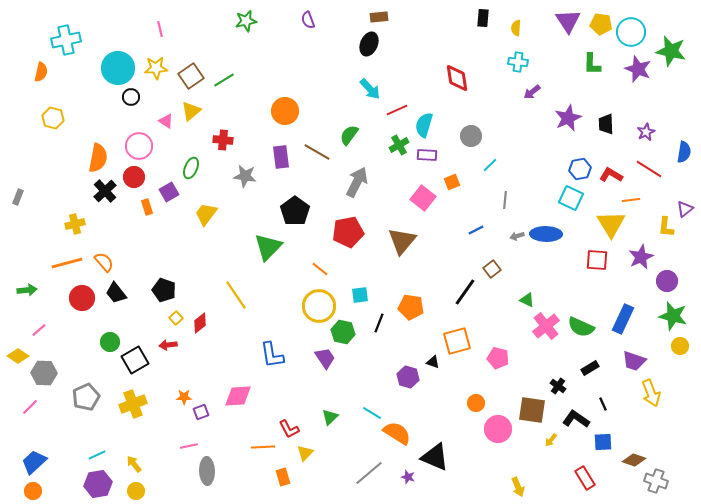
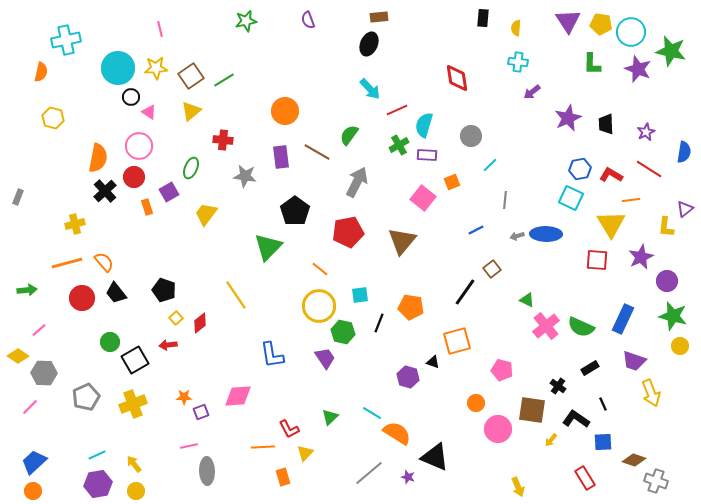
pink triangle at (166, 121): moved 17 px left, 9 px up
pink pentagon at (498, 358): moved 4 px right, 12 px down
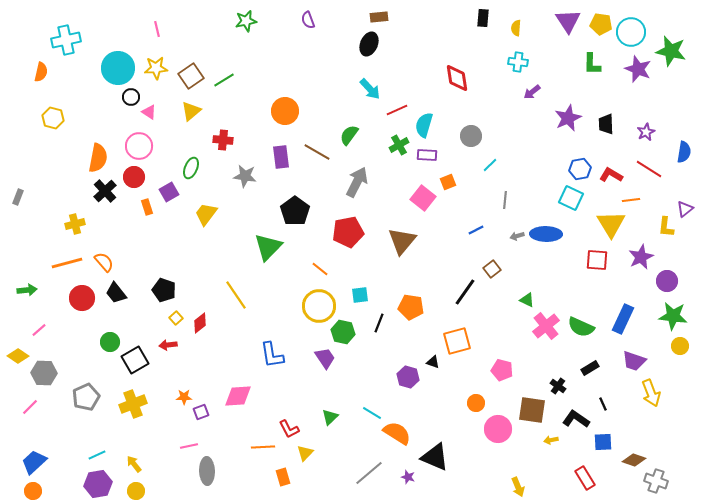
pink line at (160, 29): moved 3 px left
orange square at (452, 182): moved 4 px left
green star at (673, 316): rotated 8 degrees counterclockwise
yellow arrow at (551, 440): rotated 40 degrees clockwise
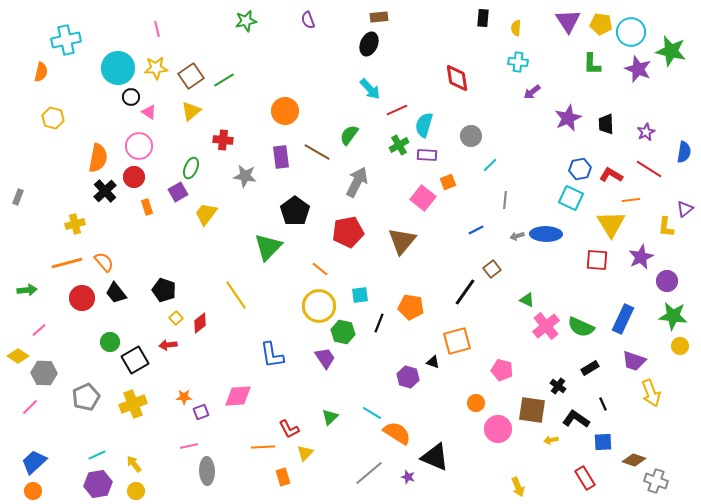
purple square at (169, 192): moved 9 px right
